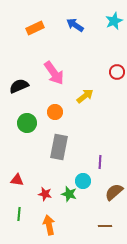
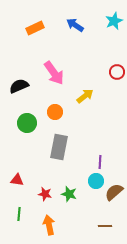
cyan circle: moved 13 px right
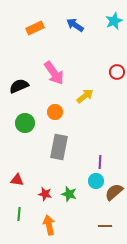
green circle: moved 2 px left
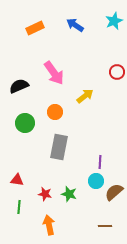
green line: moved 7 px up
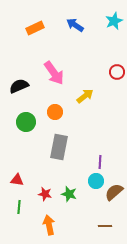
green circle: moved 1 px right, 1 px up
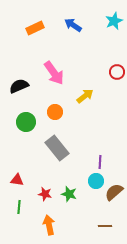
blue arrow: moved 2 px left
gray rectangle: moved 2 px left, 1 px down; rotated 50 degrees counterclockwise
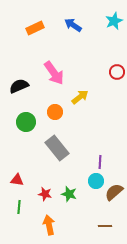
yellow arrow: moved 5 px left, 1 px down
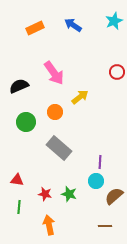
gray rectangle: moved 2 px right; rotated 10 degrees counterclockwise
brown semicircle: moved 4 px down
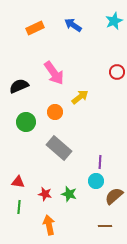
red triangle: moved 1 px right, 2 px down
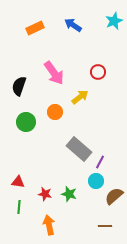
red circle: moved 19 px left
black semicircle: rotated 48 degrees counterclockwise
gray rectangle: moved 20 px right, 1 px down
purple line: rotated 24 degrees clockwise
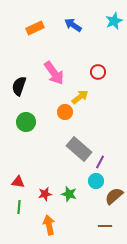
orange circle: moved 10 px right
red star: rotated 24 degrees counterclockwise
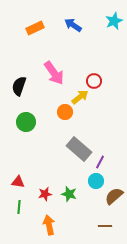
red circle: moved 4 px left, 9 px down
